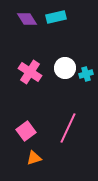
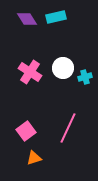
white circle: moved 2 px left
cyan cross: moved 1 px left, 3 px down
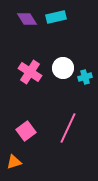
orange triangle: moved 20 px left, 4 px down
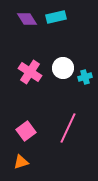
orange triangle: moved 7 px right
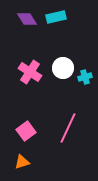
orange triangle: moved 1 px right
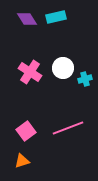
cyan cross: moved 2 px down
pink line: rotated 44 degrees clockwise
orange triangle: moved 1 px up
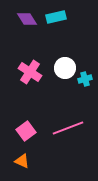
white circle: moved 2 px right
orange triangle: rotated 42 degrees clockwise
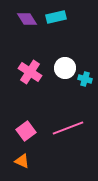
cyan cross: rotated 32 degrees clockwise
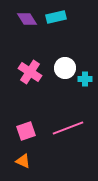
cyan cross: rotated 16 degrees counterclockwise
pink square: rotated 18 degrees clockwise
orange triangle: moved 1 px right
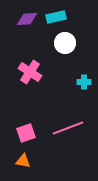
purple diamond: rotated 60 degrees counterclockwise
white circle: moved 25 px up
cyan cross: moved 1 px left, 3 px down
pink square: moved 2 px down
orange triangle: rotated 14 degrees counterclockwise
